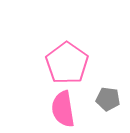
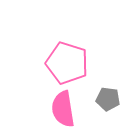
pink pentagon: rotated 18 degrees counterclockwise
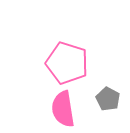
gray pentagon: rotated 20 degrees clockwise
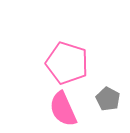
pink semicircle: rotated 15 degrees counterclockwise
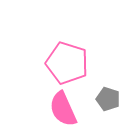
gray pentagon: rotated 10 degrees counterclockwise
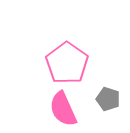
pink pentagon: rotated 18 degrees clockwise
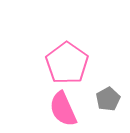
gray pentagon: rotated 25 degrees clockwise
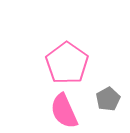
pink semicircle: moved 1 px right, 2 px down
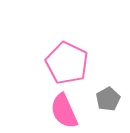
pink pentagon: rotated 9 degrees counterclockwise
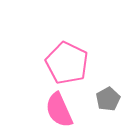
pink semicircle: moved 5 px left, 1 px up
